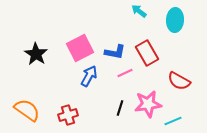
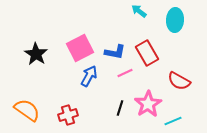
pink star: rotated 24 degrees counterclockwise
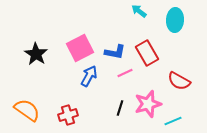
pink star: rotated 16 degrees clockwise
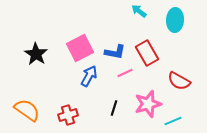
black line: moved 6 px left
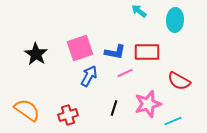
pink square: rotated 8 degrees clockwise
red rectangle: moved 1 px up; rotated 60 degrees counterclockwise
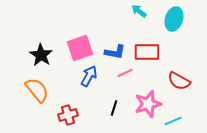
cyan ellipse: moved 1 px left, 1 px up; rotated 15 degrees clockwise
black star: moved 5 px right, 1 px down
orange semicircle: moved 10 px right, 20 px up; rotated 16 degrees clockwise
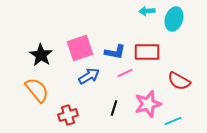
cyan arrow: moved 8 px right; rotated 42 degrees counterclockwise
blue arrow: rotated 30 degrees clockwise
